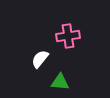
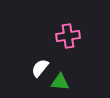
white semicircle: moved 9 px down
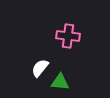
pink cross: rotated 15 degrees clockwise
